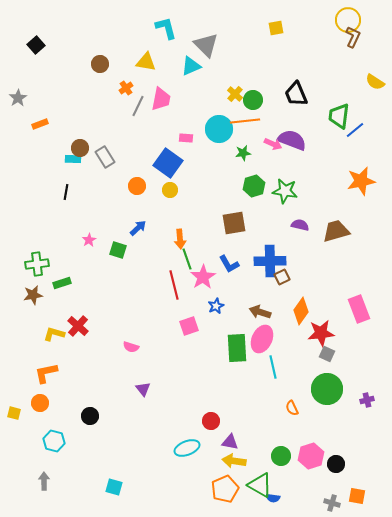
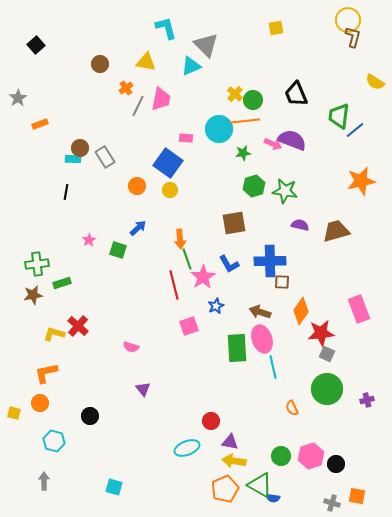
brown L-shape at (353, 37): rotated 10 degrees counterclockwise
brown square at (282, 277): moved 5 px down; rotated 28 degrees clockwise
pink ellipse at (262, 339): rotated 44 degrees counterclockwise
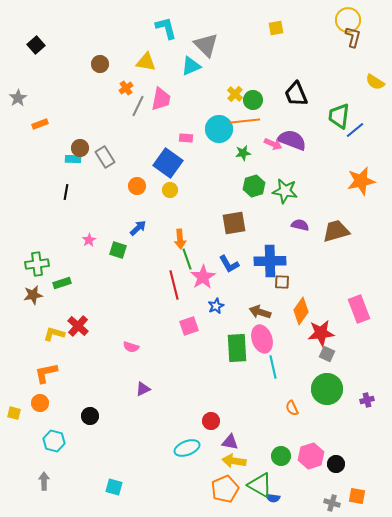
purple triangle at (143, 389): rotated 42 degrees clockwise
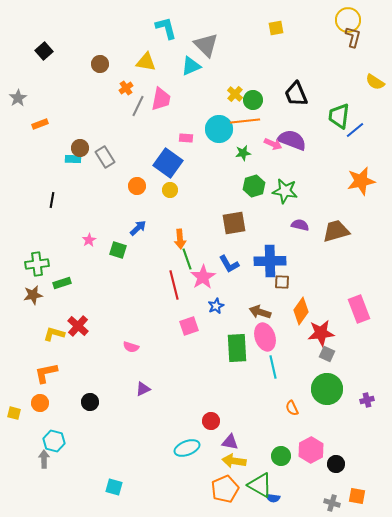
black square at (36, 45): moved 8 px right, 6 px down
black line at (66, 192): moved 14 px left, 8 px down
pink ellipse at (262, 339): moved 3 px right, 2 px up
black circle at (90, 416): moved 14 px up
pink hexagon at (311, 456): moved 6 px up; rotated 10 degrees counterclockwise
gray arrow at (44, 481): moved 22 px up
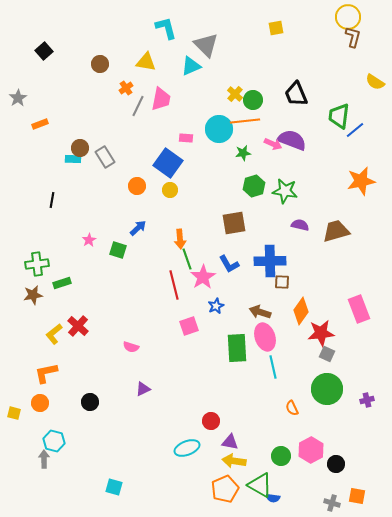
yellow circle at (348, 20): moved 3 px up
yellow L-shape at (54, 334): rotated 55 degrees counterclockwise
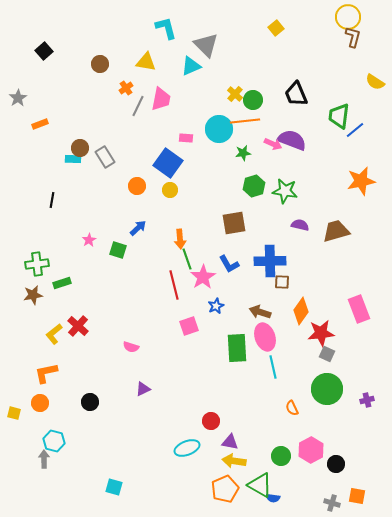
yellow square at (276, 28): rotated 28 degrees counterclockwise
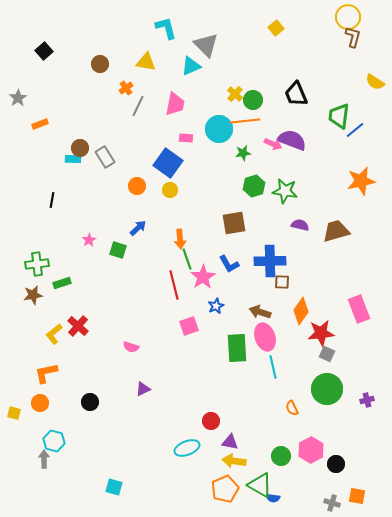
pink trapezoid at (161, 99): moved 14 px right, 5 px down
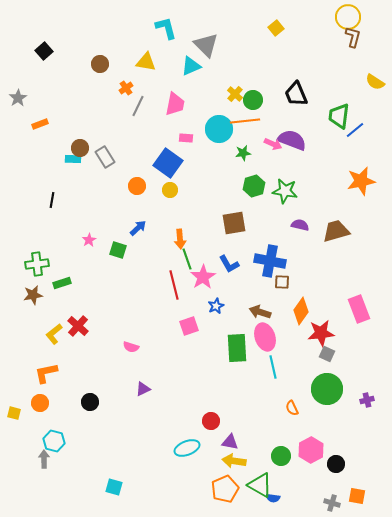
blue cross at (270, 261): rotated 12 degrees clockwise
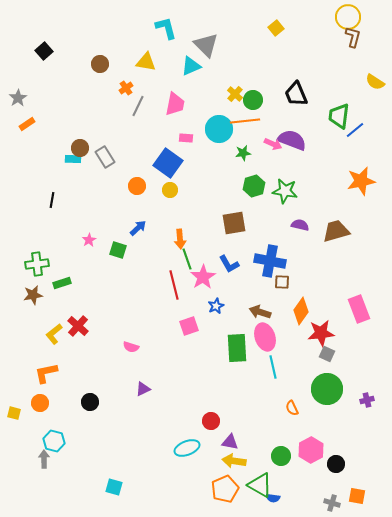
orange rectangle at (40, 124): moved 13 px left; rotated 14 degrees counterclockwise
